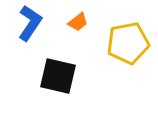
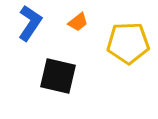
yellow pentagon: rotated 9 degrees clockwise
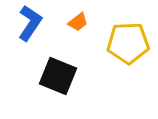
black square: rotated 9 degrees clockwise
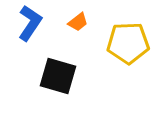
black square: rotated 6 degrees counterclockwise
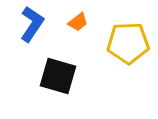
blue L-shape: moved 2 px right, 1 px down
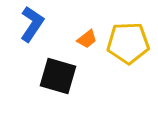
orange trapezoid: moved 9 px right, 17 px down
